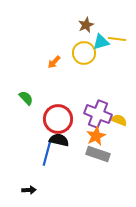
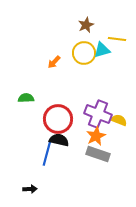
cyan triangle: moved 1 px right, 8 px down
green semicircle: rotated 49 degrees counterclockwise
black arrow: moved 1 px right, 1 px up
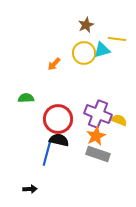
orange arrow: moved 2 px down
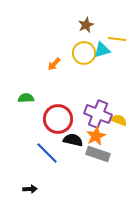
black semicircle: moved 14 px right
blue line: rotated 60 degrees counterclockwise
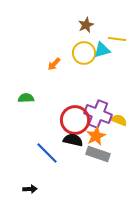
red circle: moved 17 px right, 1 px down
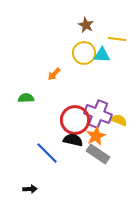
brown star: rotated 21 degrees counterclockwise
cyan triangle: moved 5 px down; rotated 18 degrees clockwise
orange arrow: moved 10 px down
gray rectangle: rotated 15 degrees clockwise
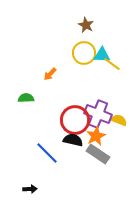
yellow line: moved 5 px left, 25 px down; rotated 30 degrees clockwise
orange arrow: moved 4 px left
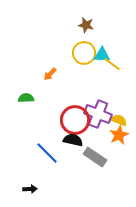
brown star: rotated 14 degrees counterclockwise
orange star: moved 23 px right, 1 px up
gray rectangle: moved 3 px left, 3 px down
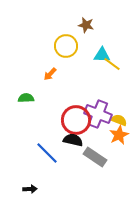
yellow circle: moved 18 px left, 7 px up
red circle: moved 1 px right
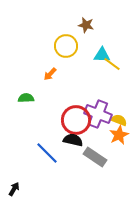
black arrow: moved 16 px left; rotated 56 degrees counterclockwise
